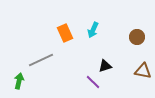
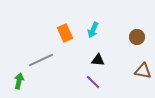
black triangle: moved 7 px left, 6 px up; rotated 24 degrees clockwise
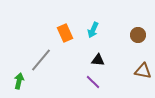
brown circle: moved 1 px right, 2 px up
gray line: rotated 25 degrees counterclockwise
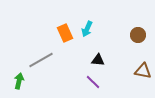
cyan arrow: moved 6 px left, 1 px up
gray line: rotated 20 degrees clockwise
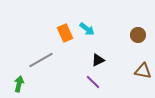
cyan arrow: rotated 77 degrees counterclockwise
black triangle: rotated 32 degrees counterclockwise
green arrow: moved 3 px down
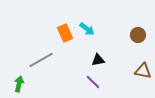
black triangle: rotated 16 degrees clockwise
